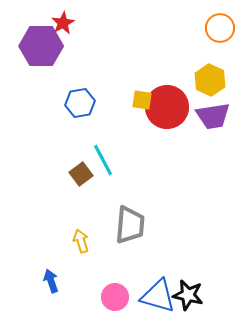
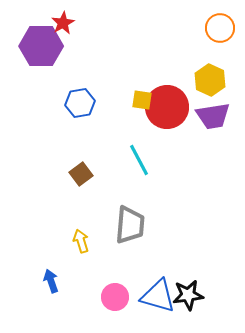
cyan line: moved 36 px right
black star: rotated 20 degrees counterclockwise
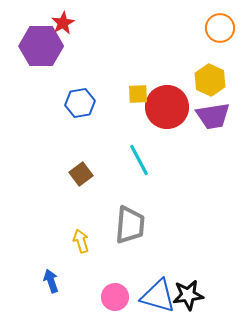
yellow square: moved 4 px left, 6 px up; rotated 10 degrees counterclockwise
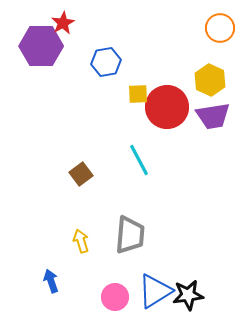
blue hexagon: moved 26 px right, 41 px up
gray trapezoid: moved 10 px down
blue triangle: moved 3 px left, 5 px up; rotated 48 degrees counterclockwise
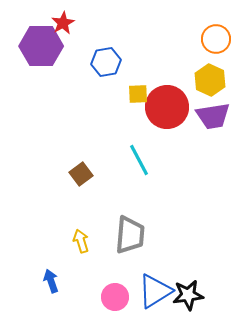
orange circle: moved 4 px left, 11 px down
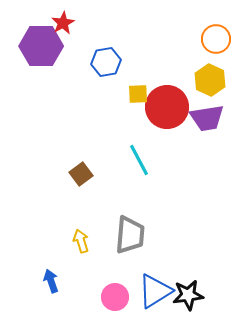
purple trapezoid: moved 6 px left, 2 px down
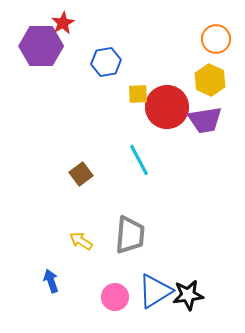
purple trapezoid: moved 2 px left, 2 px down
yellow arrow: rotated 40 degrees counterclockwise
